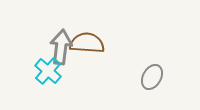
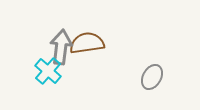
brown semicircle: rotated 12 degrees counterclockwise
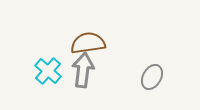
brown semicircle: moved 1 px right
gray arrow: moved 22 px right, 23 px down
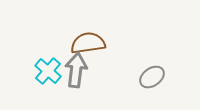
gray arrow: moved 7 px left
gray ellipse: rotated 25 degrees clockwise
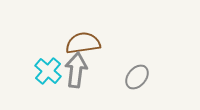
brown semicircle: moved 5 px left
gray ellipse: moved 15 px left; rotated 15 degrees counterclockwise
